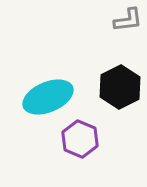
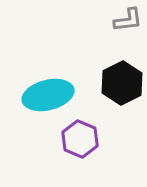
black hexagon: moved 2 px right, 4 px up
cyan ellipse: moved 2 px up; rotated 9 degrees clockwise
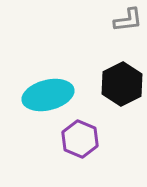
black hexagon: moved 1 px down
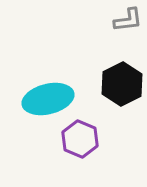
cyan ellipse: moved 4 px down
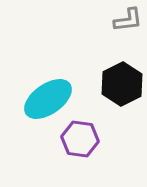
cyan ellipse: rotated 21 degrees counterclockwise
purple hexagon: rotated 15 degrees counterclockwise
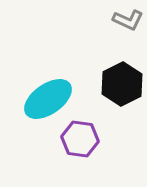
gray L-shape: rotated 32 degrees clockwise
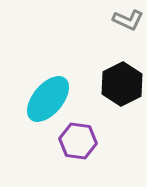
cyan ellipse: rotated 15 degrees counterclockwise
purple hexagon: moved 2 px left, 2 px down
